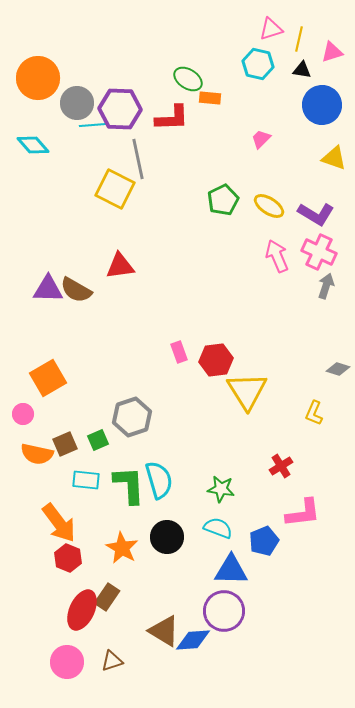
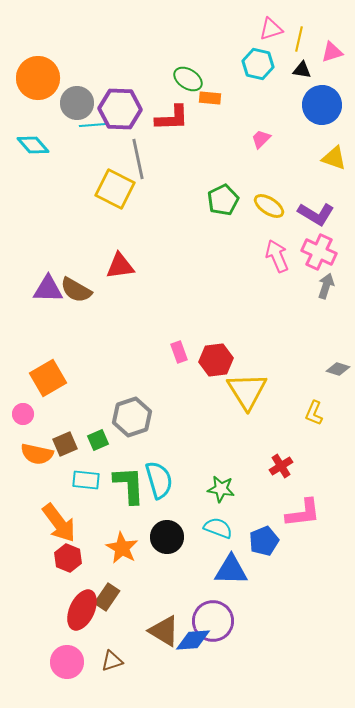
purple circle at (224, 611): moved 11 px left, 10 px down
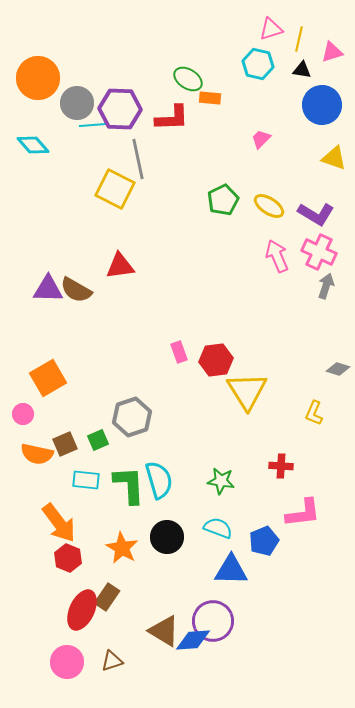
red cross at (281, 466): rotated 35 degrees clockwise
green star at (221, 489): moved 8 px up
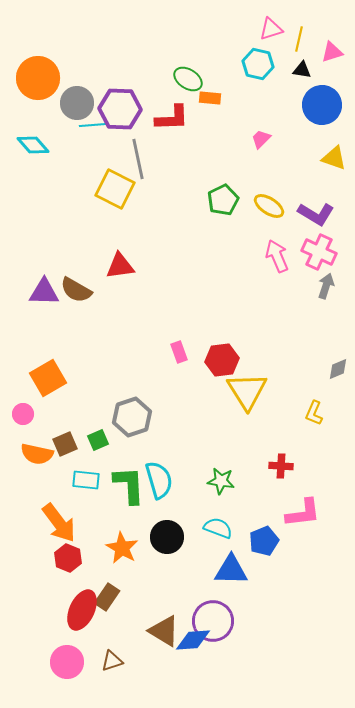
purple triangle at (48, 289): moved 4 px left, 3 px down
red hexagon at (216, 360): moved 6 px right
gray diamond at (338, 369): rotated 40 degrees counterclockwise
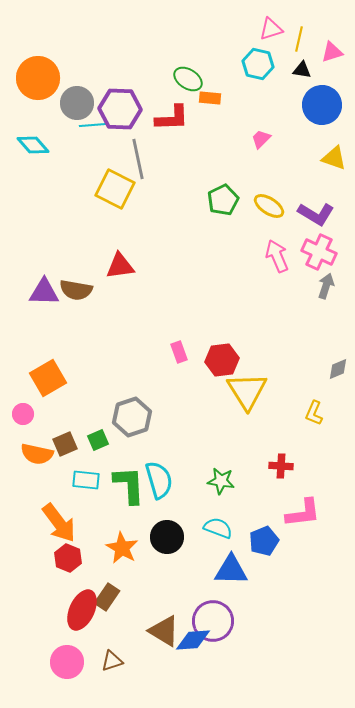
brown semicircle at (76, 290): rotated 20 degrees counterclockwise
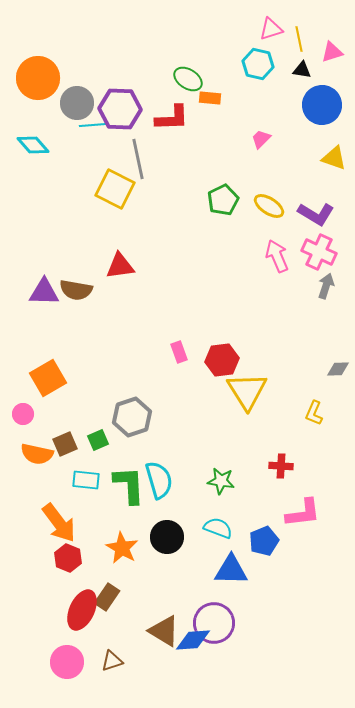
yellow line at (299, 39): rotated 25 degrees counterclockwise
gray diamond at (338, 369): rotated 20 degrees clockwise
purple circle at (213, 621): moved 1 px right, 2 px down
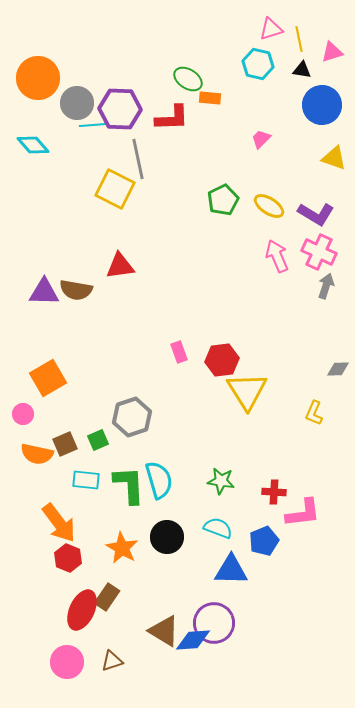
red cross at (281, 466): moved 7 px left, 26 px down
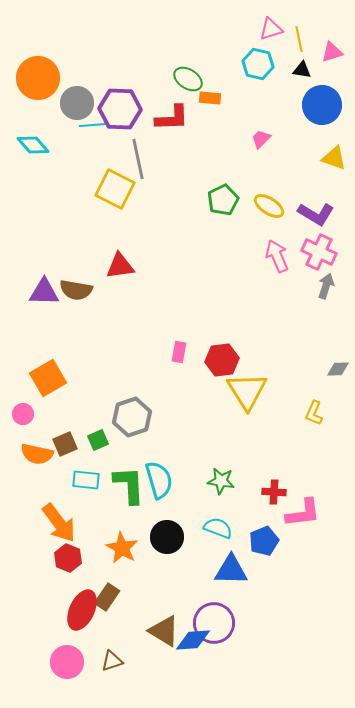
pink rectangle at (179, 352): rotated 30 degrees clockwise
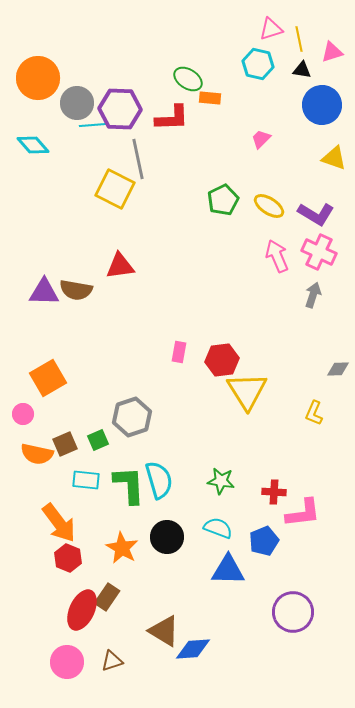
gray arrow at (326, 286): moved 13 px left, 9 px down
blue triangle at (231, 570): moved 3 px left
purple circle at (214, 623): moved 79 px right, 11 px up
blue diamond at (193, 640): moved 9 px down
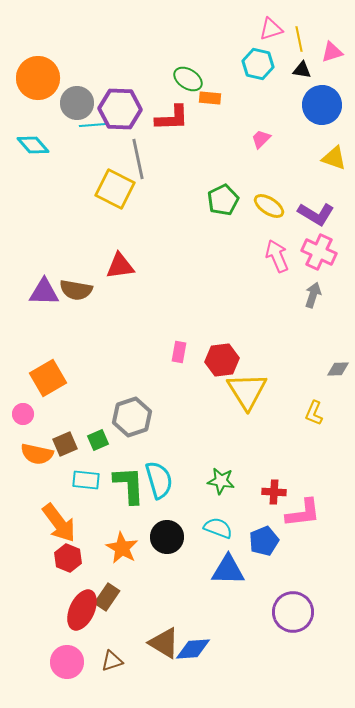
brown triangle at (164, 631): moved 12 px down
